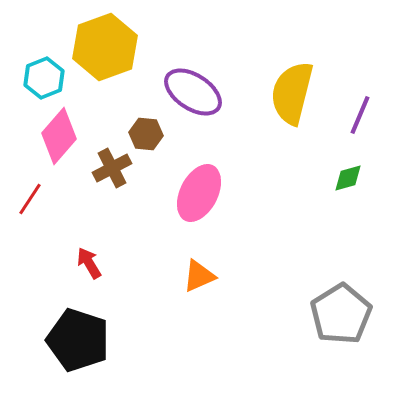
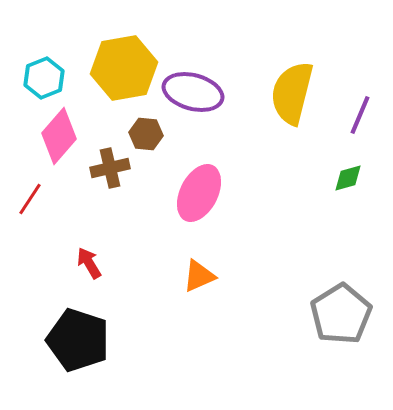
yellow hexagon: moved 19 px right, 21 px down; rotated 10 degrees clockwise
purple ellipse: rotated 18 degrees counterclockwise
brown cross: moved 2 px left; rotated 15 degrees clockwise
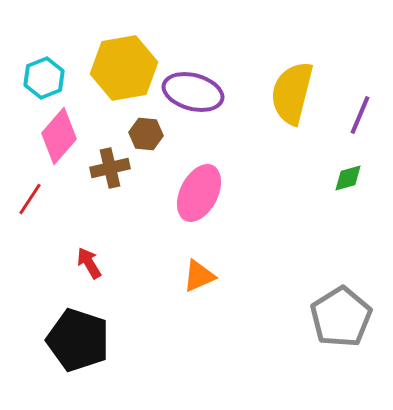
gray pentagon: moved 3 px down
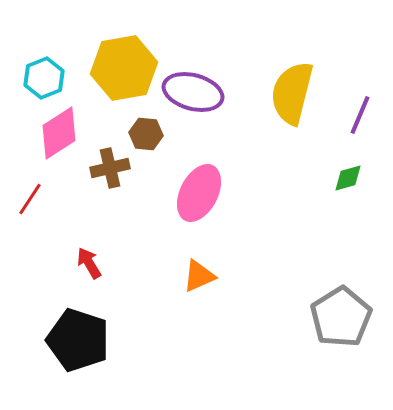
pink diamond: moved 3 px up; rotated 16 degrees clockwise
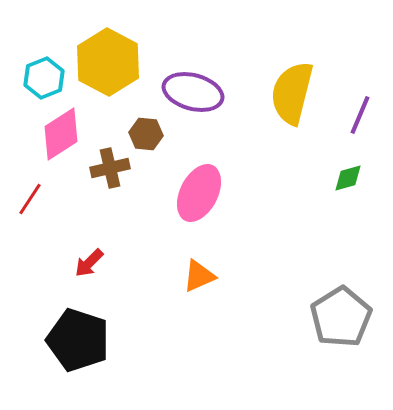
yellow hexagon: moved 16 px left, 6 px up; rotated 22 degrees counterclockwise
pink diamond: moved 2 px right, 1 px down
red arrow: rotated 104 degrees counterclockwise
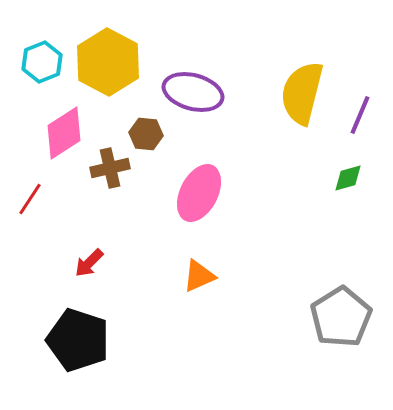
cyan hexagon: moved 2 px left, 16 px up
yellow semicircle: moved 10 px right
pink diamond: moved 3 px right, 1 px up
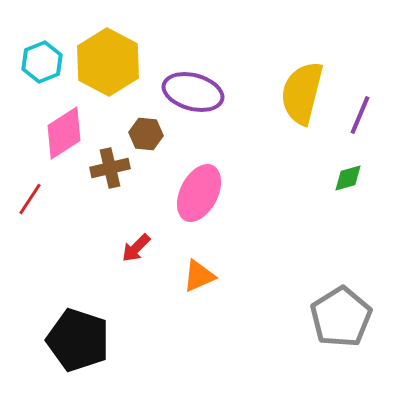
red arrow: moved 47 px right, 15 px up
